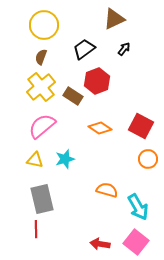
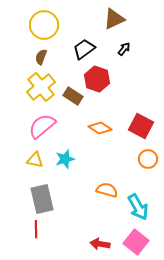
red hexagon: moved 2 px up; rotated 20 degrees counterclockwise
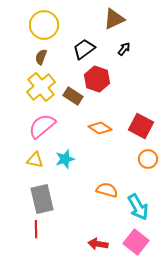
red arrow: moved 2 px left
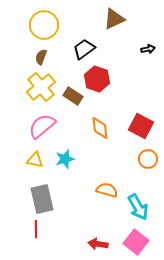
black arrow: moved 24 px right; rotated 40 degrees clockwise
orange diamond: rotated 50 degrees clockwise
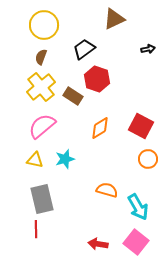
orange diamond: rotated 65 degrees clockwise
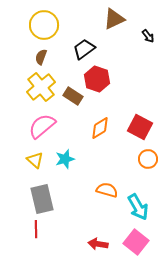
black arrow: moved 13 px up; rotated 64 degrees clockwise
red square: moved 1 px left, 1 px down
yellow triangle: rotated 30 degrees clockwise
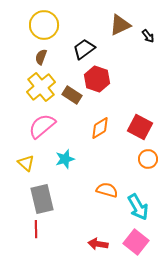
brown triangle: moved 6 px right, 6 px down
brown rectangle: moved 1 px left, 1 px up
yellow triangle: moved 9 px left, 3 px down
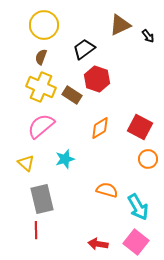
yellow cross: rotated 28 degrees counterclockwise
pink semicircle: moved 1 px left
red line: moved 1 px down
